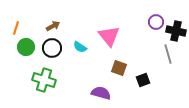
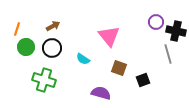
orange line: moved 1 px right, 1 px down
cyan semicircle: moved 3 px right, 12 px down
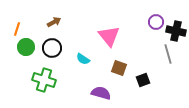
brown arrow: moved 1 px right, 4 px up
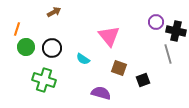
brown arrow: moved 10 px up
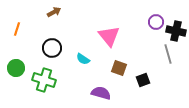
green circle: moved 10 px left, 21 px down
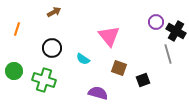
black cross: rotated 18 degrees clockwise
green circle: moved 2 px left, 3 px down
purple semicircle: moved 3 px left
